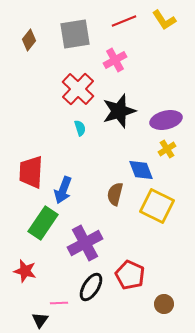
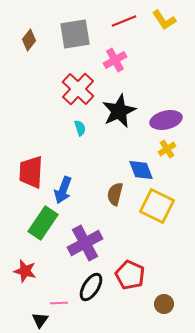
black star: rotated 8 degrees counterclockwise
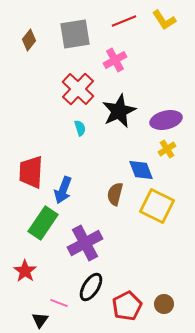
red star: rotated 20 degrees clockwise
red pentagon: moved 3 px left, 31 px down; rotated 20 degrees clockwise
pink line: rotated 24 degrees clockwise
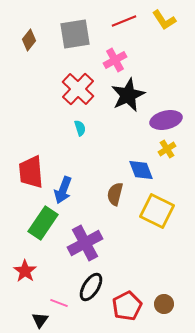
black star: moved 9 px right, 16 px up
red trapezoid: rotated 8 degrees counterclockwise
yellow square: moved 5 px down
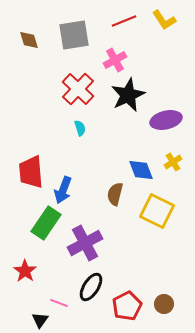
gray square: moved 1 px left, 1 px down
brown diamond: rotated 55 degrees counterclockwise
yellow cross: moved 6 px right, 13 px down
green rectangle: moved 3 px right
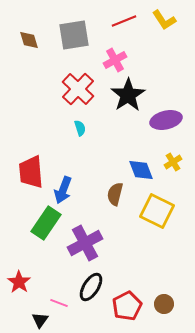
black star: rotated 8 degrees counterclockwise
red star: moved 6 px left, 11 px down
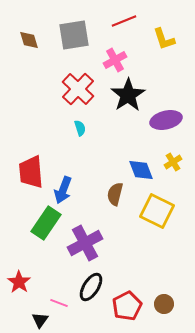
yellow L-shape: moved 19 px down; rotated 15 degrees clockwise
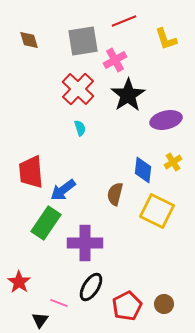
gray square: moved 9 px right, 6 px down
yellow L-shape: moved 2 px right
blue diamond: moved 2 px right; rotated 28 degrees clockwise
blue arrow: rotated 32 degrees clockwise
purple cross: rotated 28 degrees clockwise
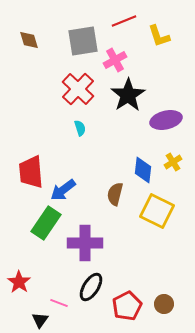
yellow L-shape: moved 7 px left, 3 px up
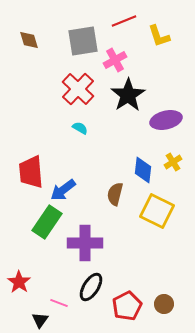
cyan semicircle: rotated 42 degrees counterclockwise
green rectangle: moved 1 px right, 1 px up
